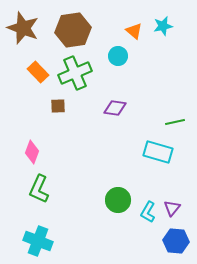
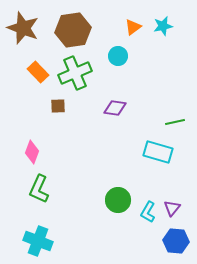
orange triangle: moved 1 px left, 4 px up; rotated 42 degrees clockwise
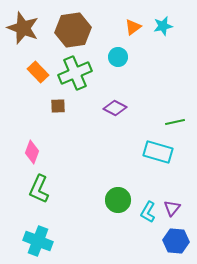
cyan circle: moved 1 px down
purple diamond: rotated 20 degrees clockwise
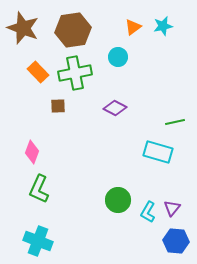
green cross: rotated 12 degrees clockwise
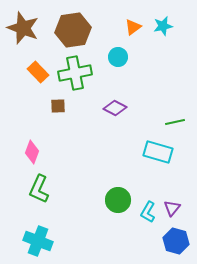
blue hexagon: rotated 10 degrees clockwise
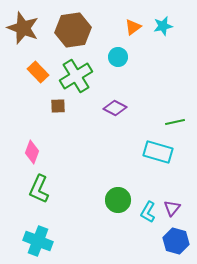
green cross: moved 1 px right, 3 px down; rotated 20 degrees counterclockwise
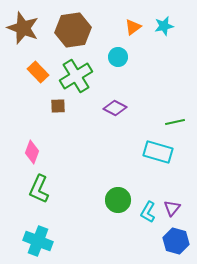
cyan star: moved 1 px right
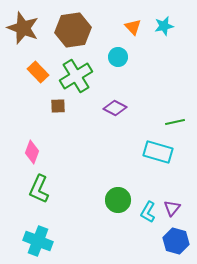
orange triangle: rotated 36 degrees counterclockwise
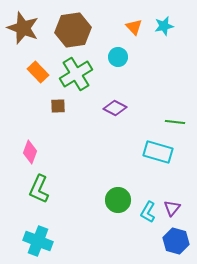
orange triangle: moved 1 px right
green cross: moved 2 px up
green line: rotated 18 degrees clockwise
pink diamond: moved 2 px left
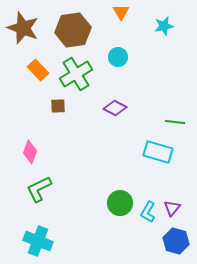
orange triangle: moved 13 px left, 15 px up; rotated 12 degrees clockwise
orange rectangle: moved 2 px up
green L-shape: rotated 40 degrees clockwise
green circle: moved 2 px right, 3 px down
